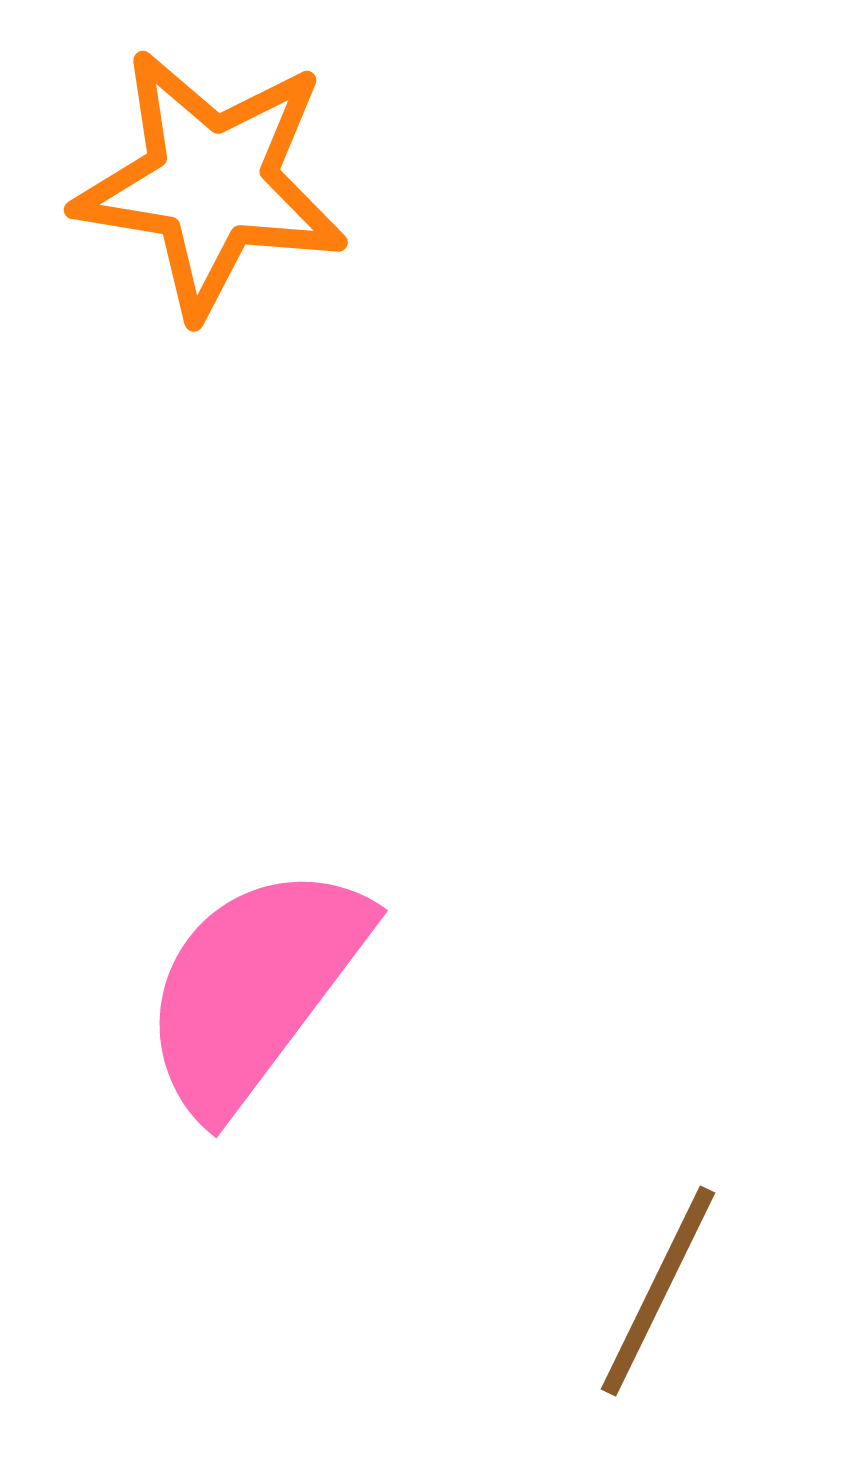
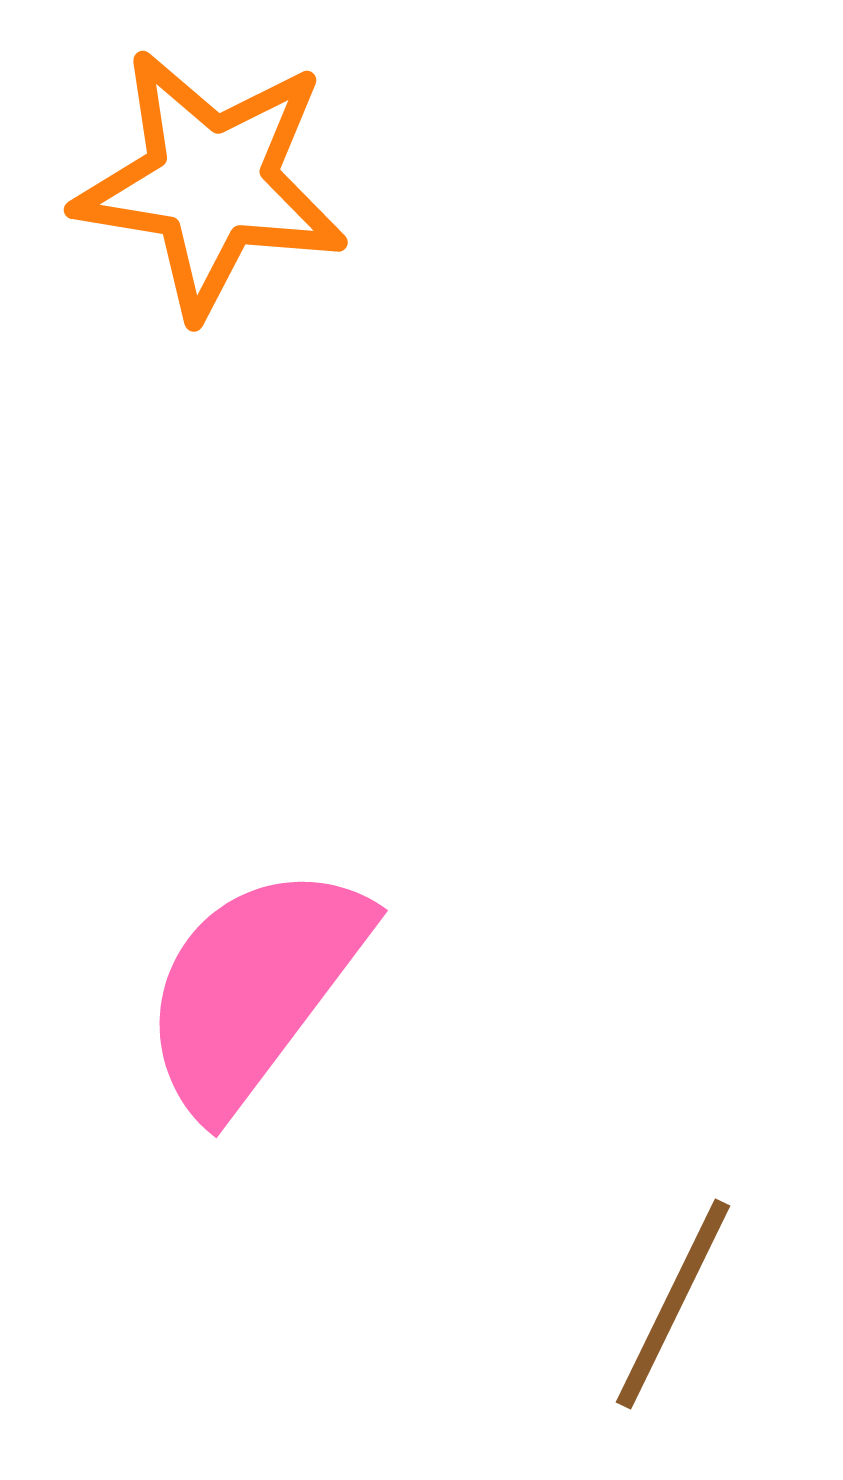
brown line: moved 15 px right, 13 px down
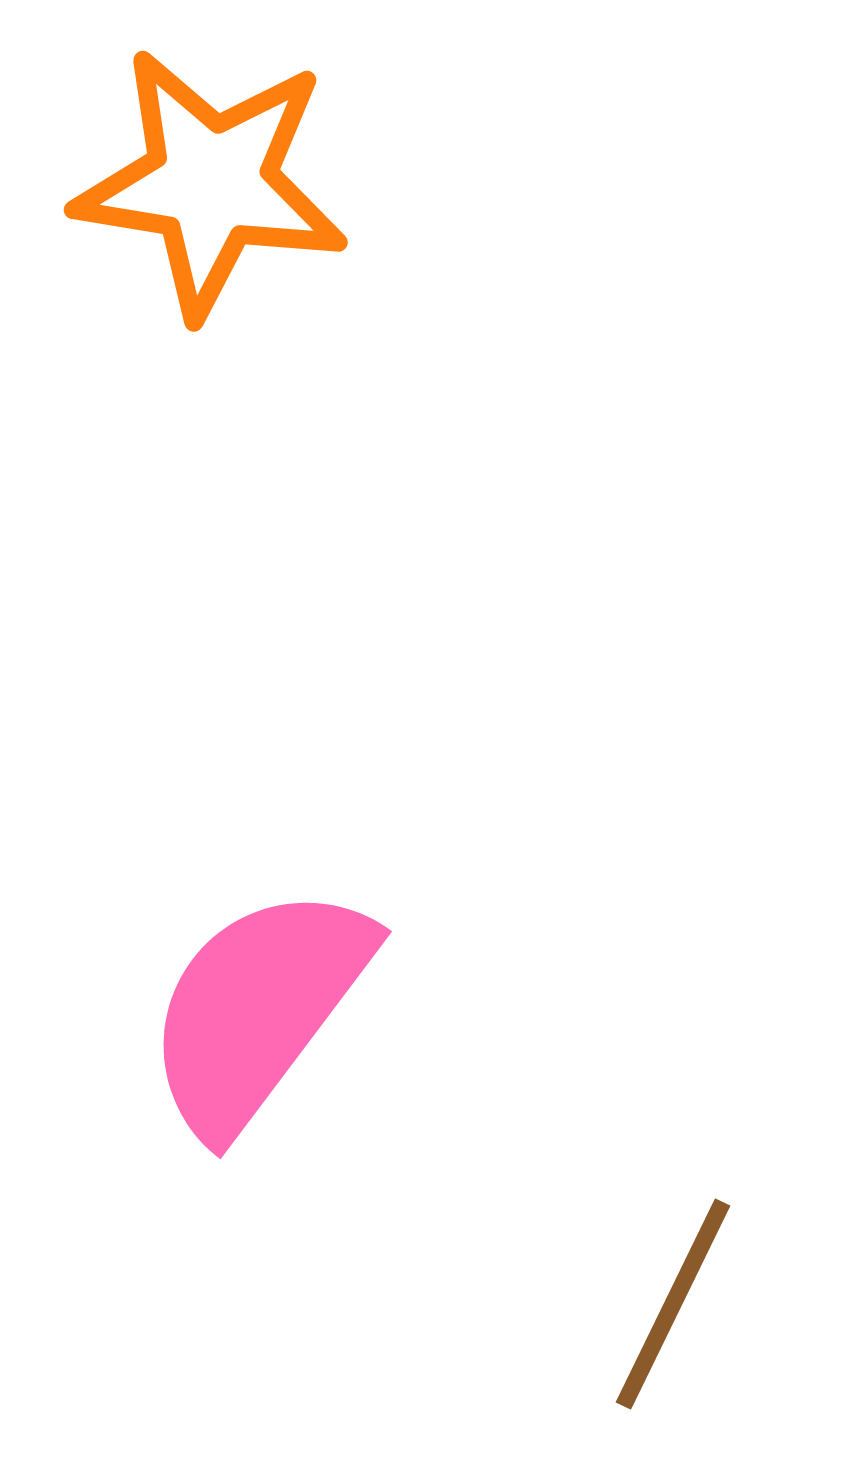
pink semicircle: moved 4 px right, 21 px down
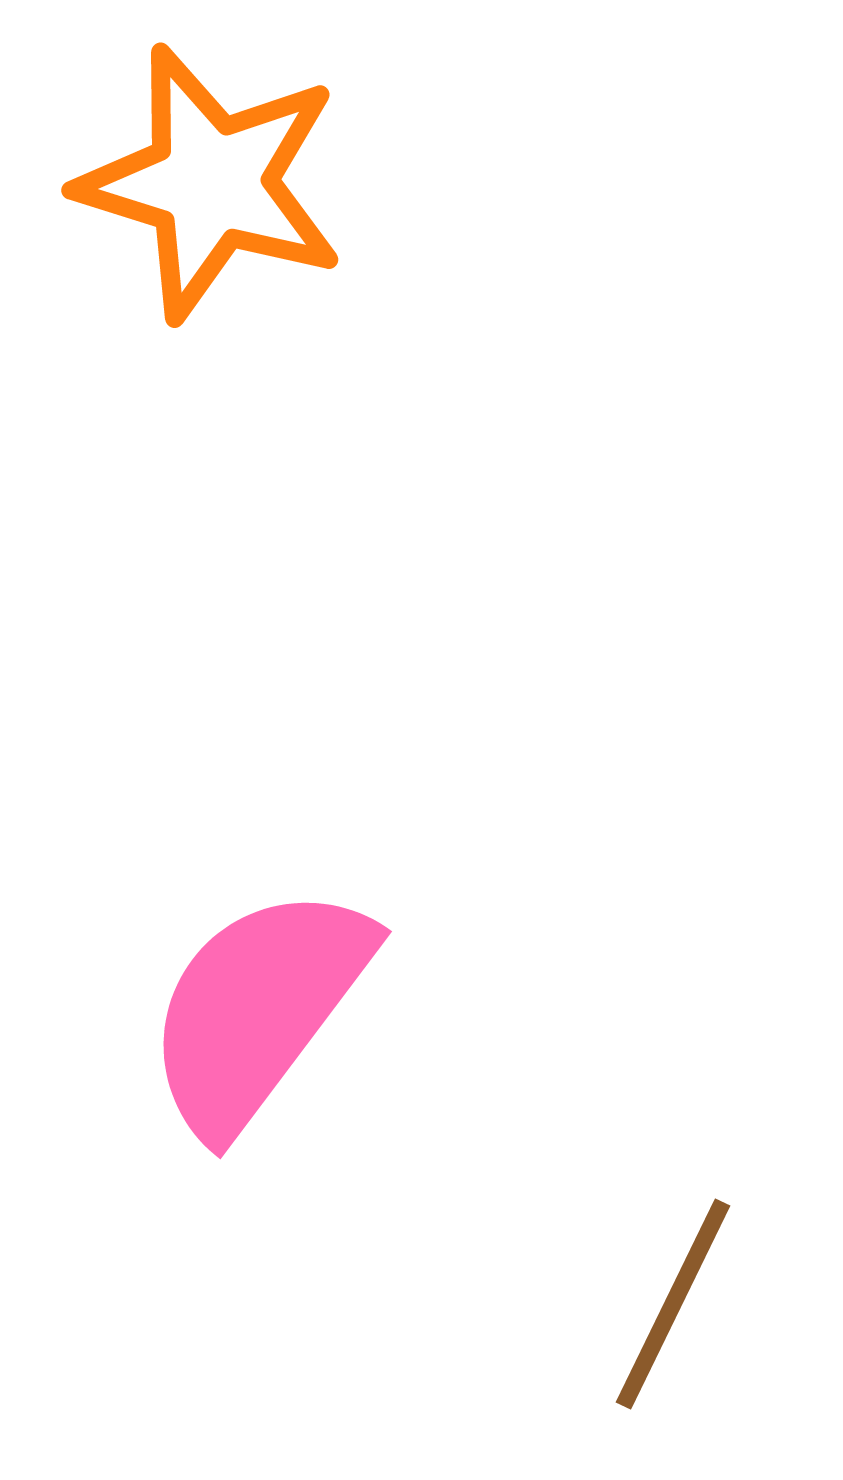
orange star: rotated 8 degrees clockwise
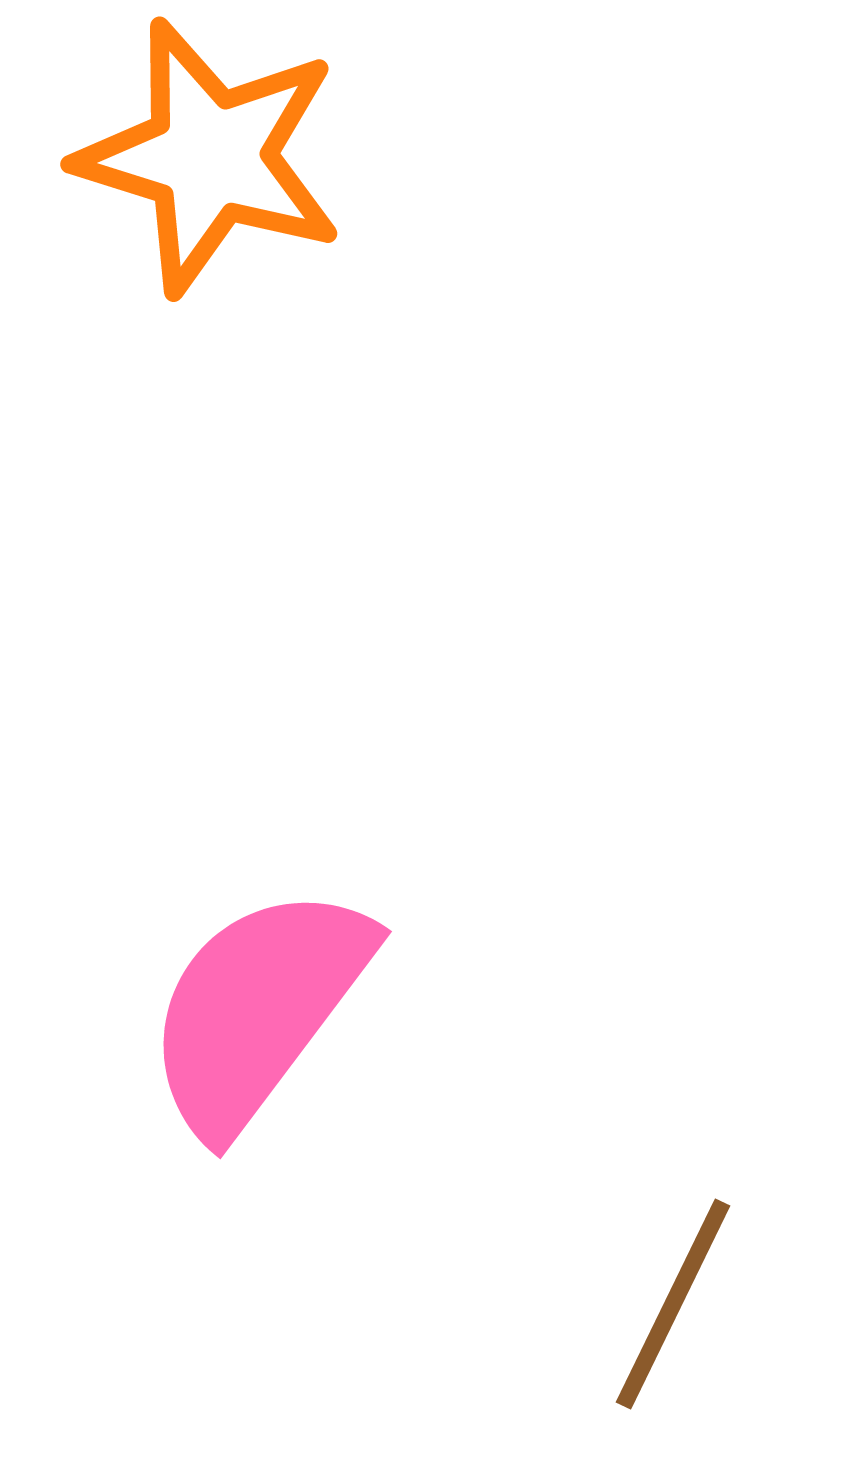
orange star: moved 1 px left, 26 px up
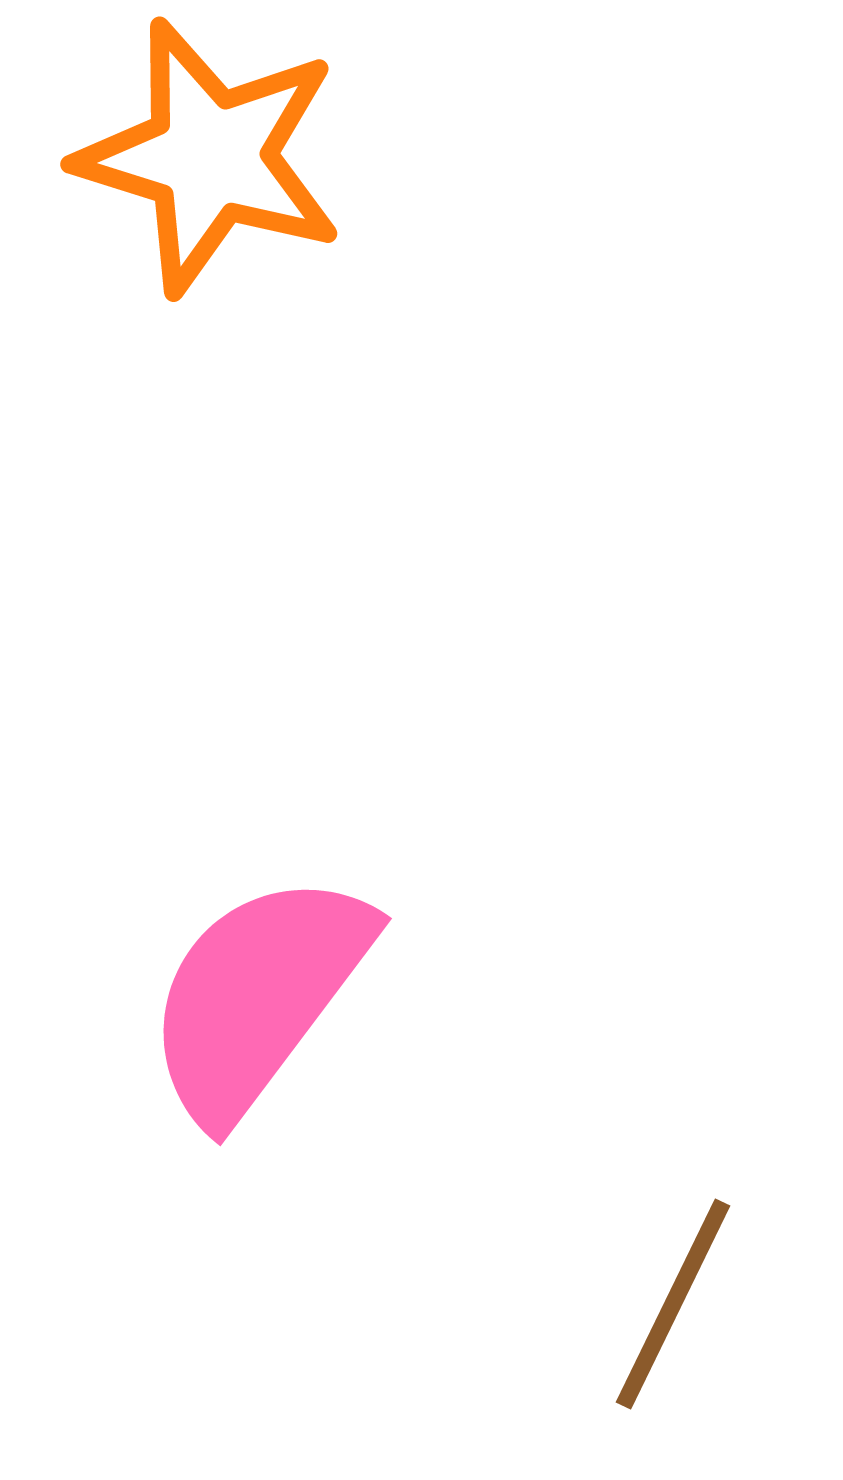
pink semicircle: moved 13 px up
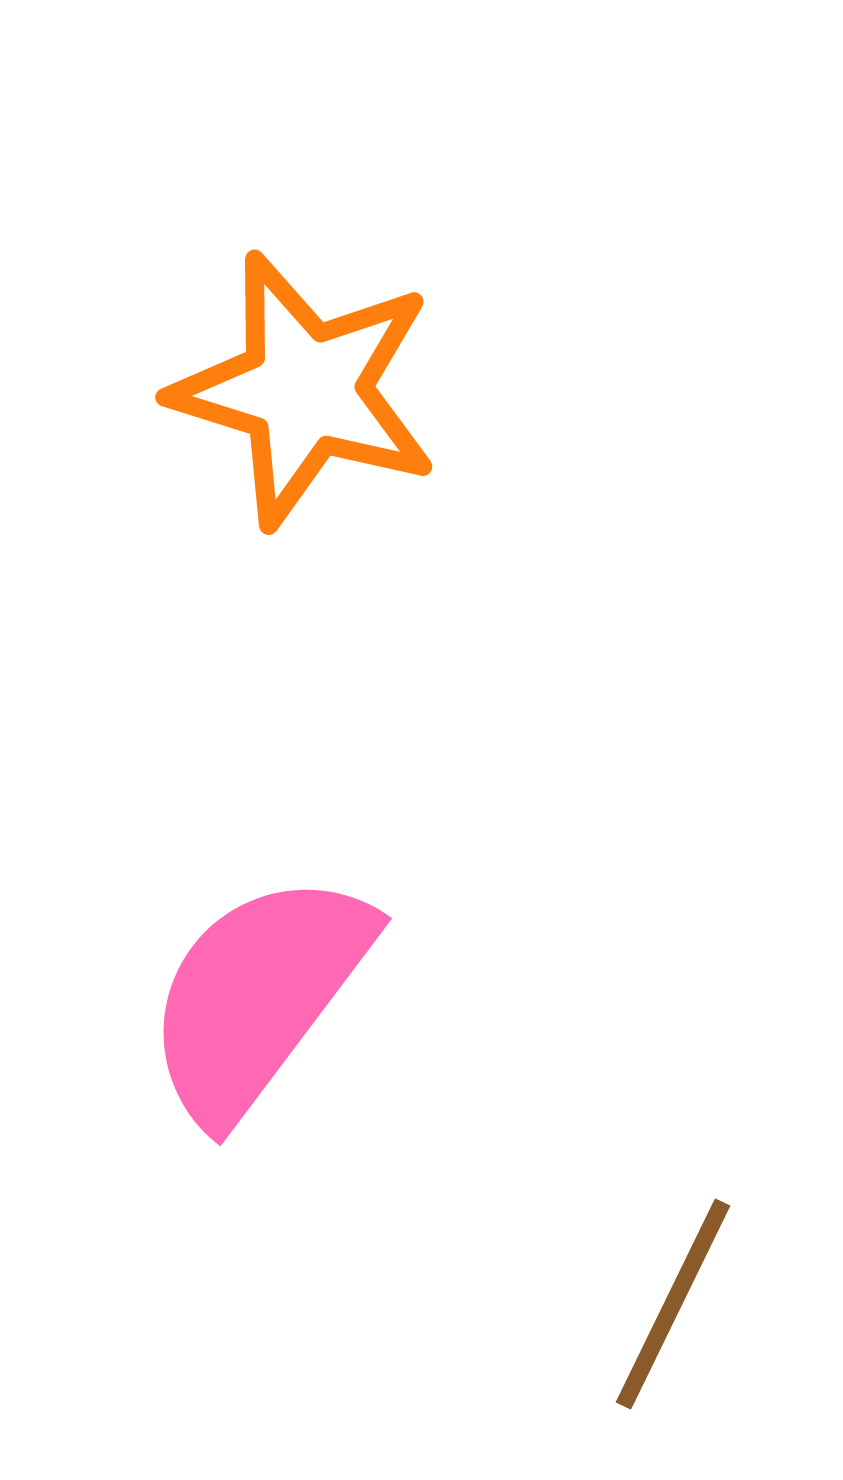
orange star: moved 95 px right, 233 px down
